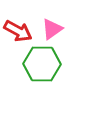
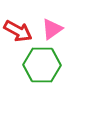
green hexagon: moved 1 px down
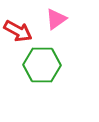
pink triangle: moved 4 px right, 10 px up
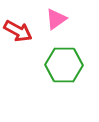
green hexagon: moved 22 px right
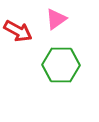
green hexagon: moved 3 px left
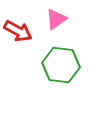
green hexagon: rotated 6 degrees clockwise
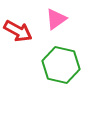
green hexagon: rotated 6 degrees clockwise
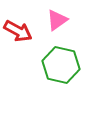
pink triangle: moved 1 px right, 1 px down
